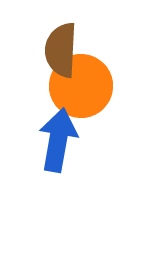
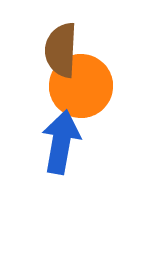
blue arrow: moved 3 px right, 2 px down
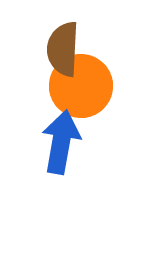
brown semicircle: moved 2 px right, 1 px up
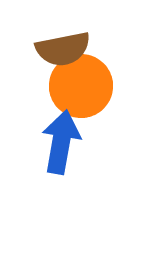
brown semicircle: rotated 104 degrees counterclockwise
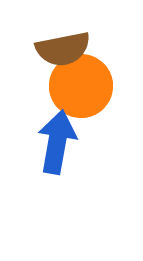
blue arrow: moved 4 px left
